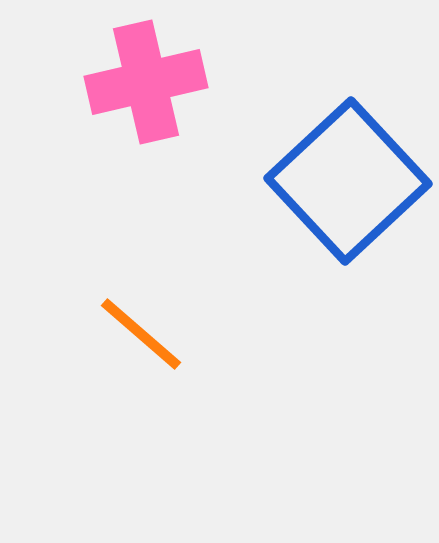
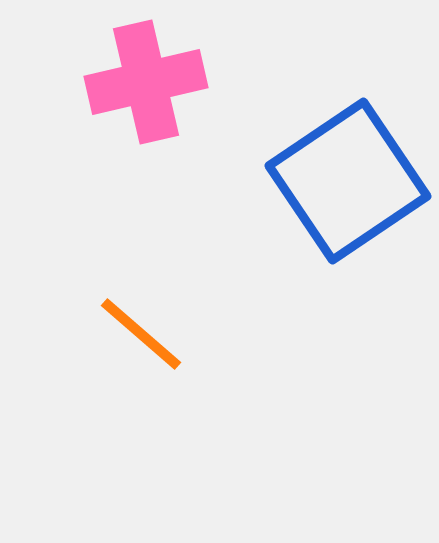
blue square: rotated 9 degrees clockwise
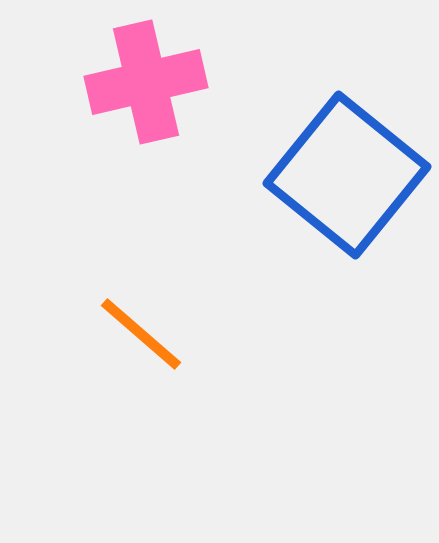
blue square: moved 1 px left, 6 px up; rotated 17 degrees counterclockwise
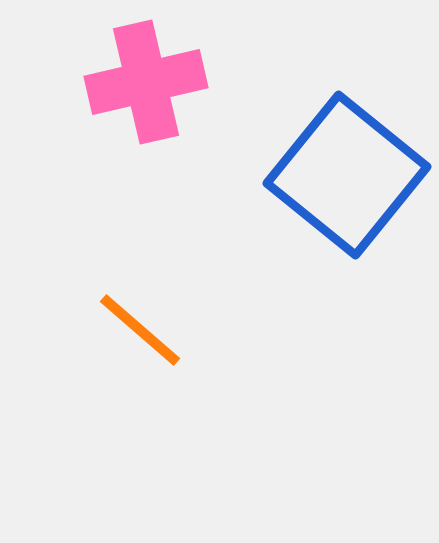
orange line: moved 1 px left, 4 px up
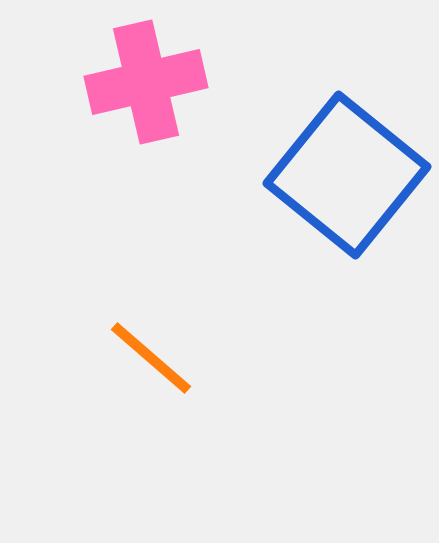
orange line: moved 11 px right, 28 px down
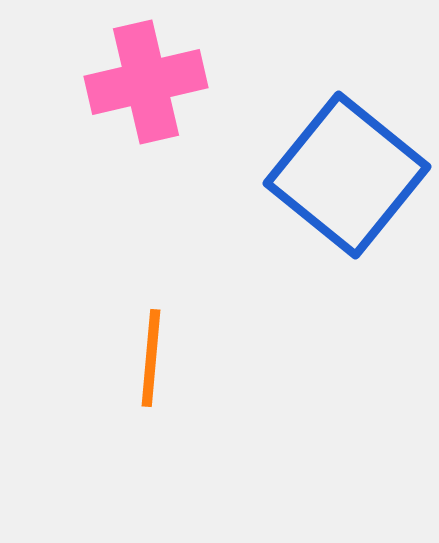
orange line: rotated 54 degrees clockwise
